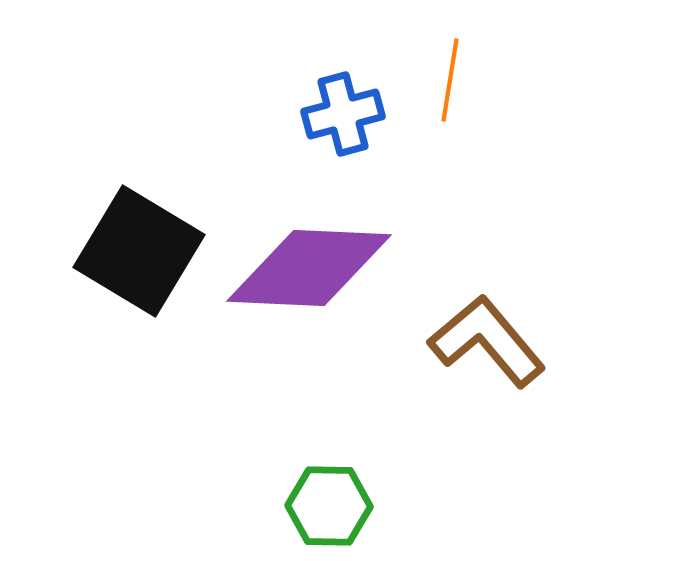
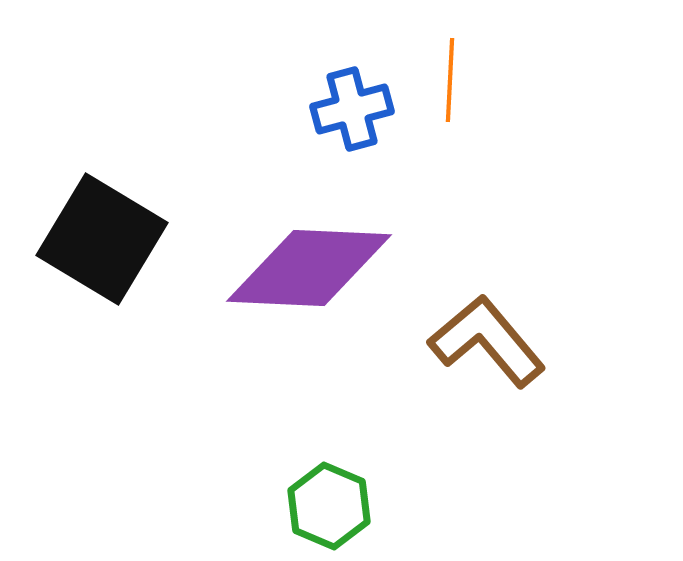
orange line: rotated 6 degrees counterclockwise
blue cross: moved 9 px right, 5 px up
black square: moved 37 px left, 12 px up
green hexagon: rotated 22 degrees clockwise
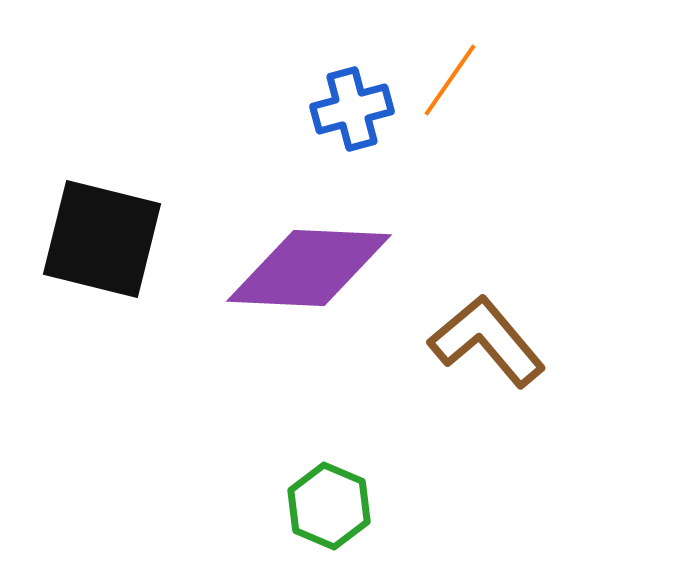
orange line: rotated 32 degrees clockwise
black square: rotated 17 degrees counterclockwise
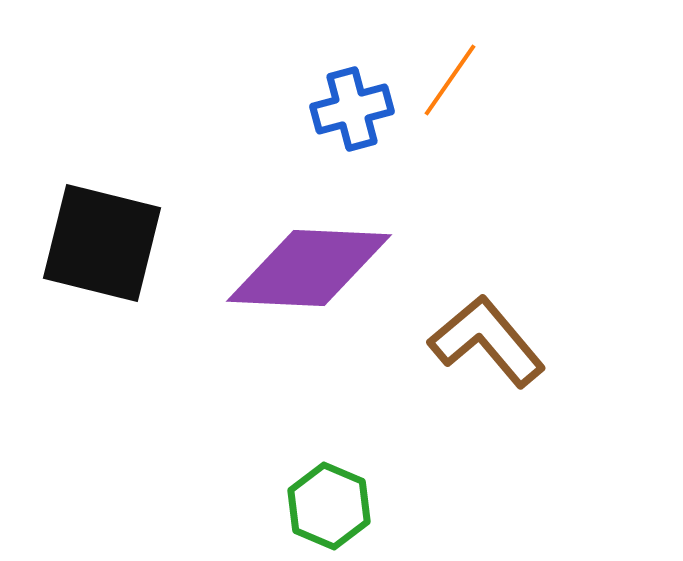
black square: moved 4 px down
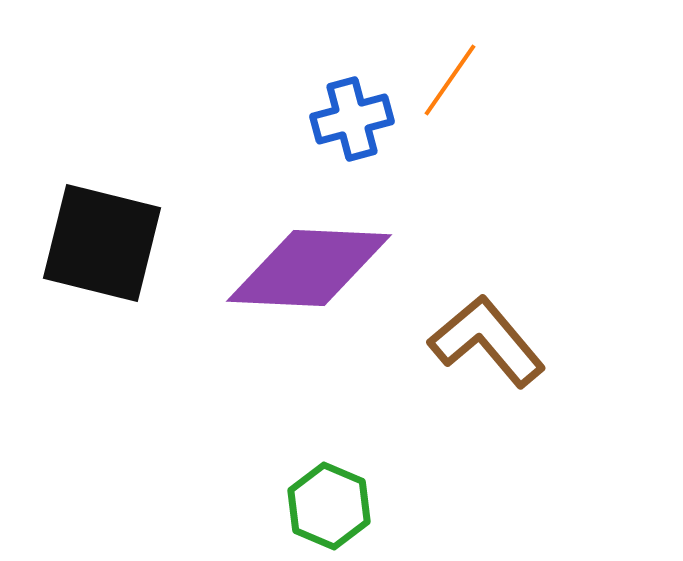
blue cross: moved 10 px down
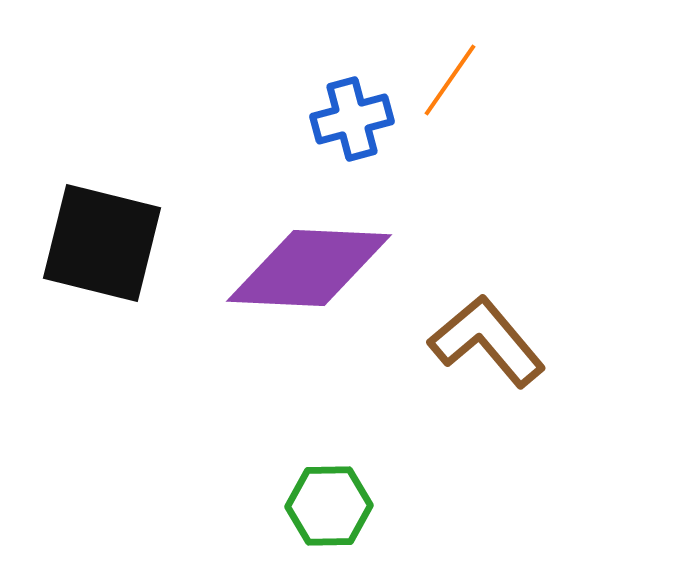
green hexagon: rotated 24 degrees counterclockwise
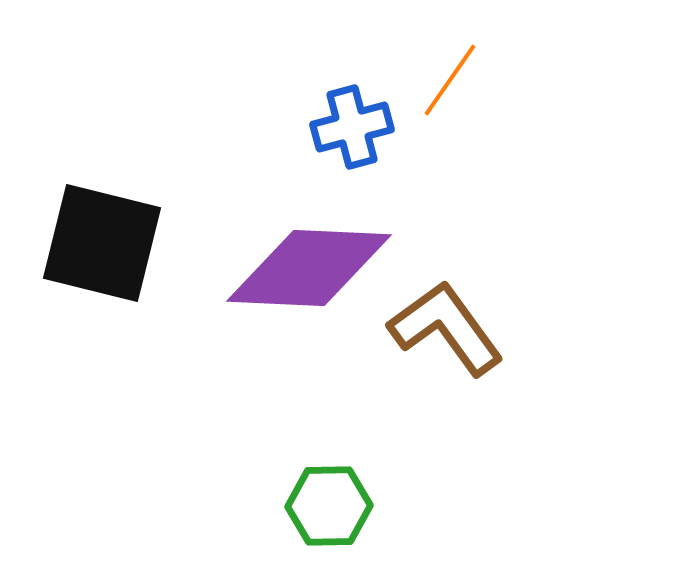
blue cross: moved 8 px down
brown L-shape: moved 41 px left, 13 px up; rotated 4 degrees clockwise
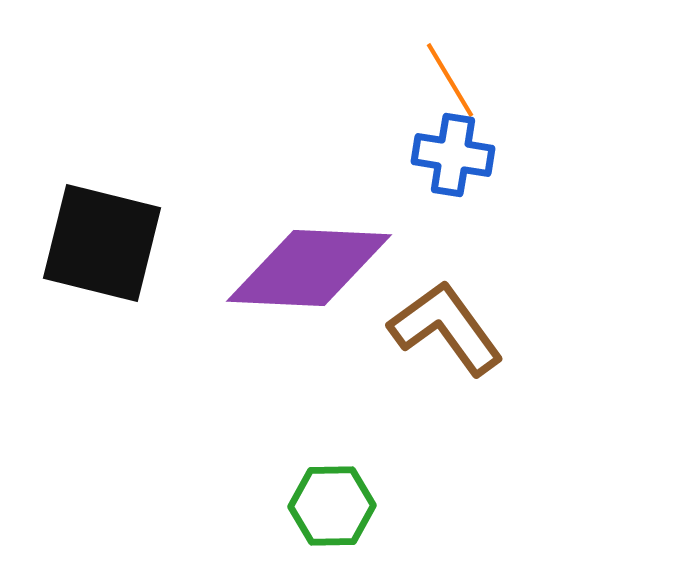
orange line: rotated 66 degrees counterclockwise
blue cross: moved 101 px right, 28 px down; rotated 24 degrees clockwise
green hexagon: moved 3 px right
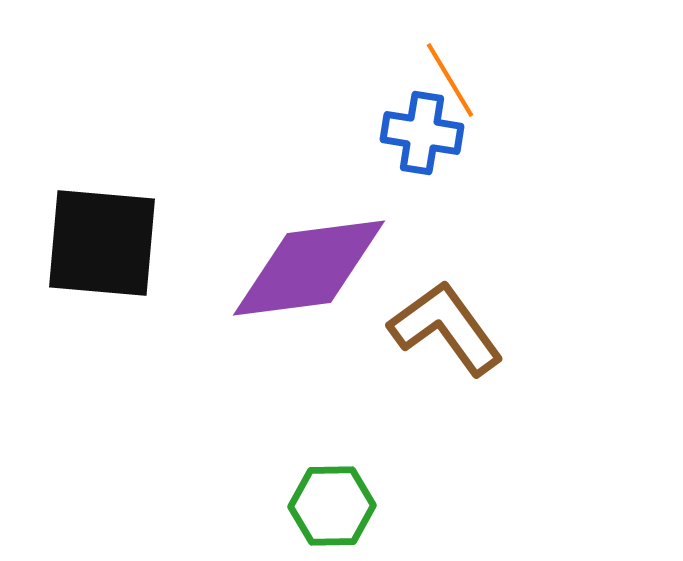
blue cross: moved 31 px left, 22 px up
black square: rotated 9 degrees counterclockwise
purple diamond: rotated 10 degrees counterclockwise
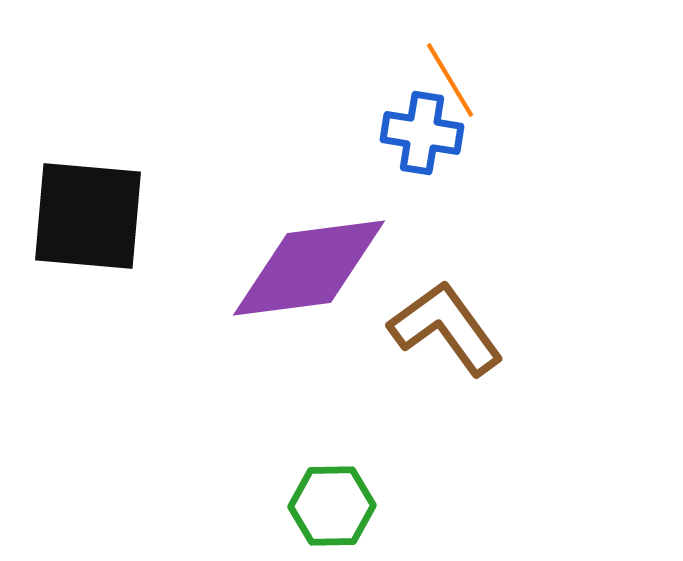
black square: moved 14 px left, 27 px up
